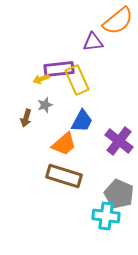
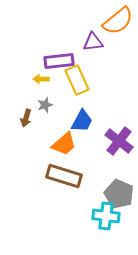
purple rectangle: moved 8 px up
yellow arrow: rotated 21 degrees clockwise
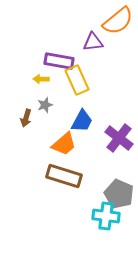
purple rectangle: rotated 16 degrees clockwise
purple cross: moved 3 px up
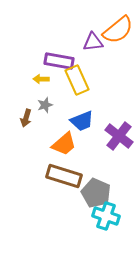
orange semicircle: moved 9 px down
blue trapezoid: rotated 40 degrees clockwise
purple cross: moved 2 px up
gray pentagon: moved 23 px left, 1 px up
cyan cross: rotated 12 degrees clockwise
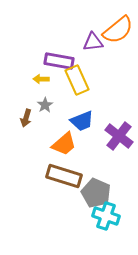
gray star: rotated 14 degrees counterclockwise
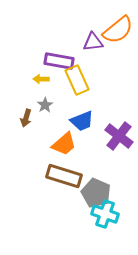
cyan cross: moved 1 px left, 2 px up
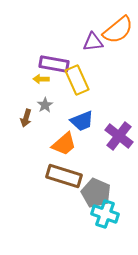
purple rectangle: moved 5 px left, 3 px down
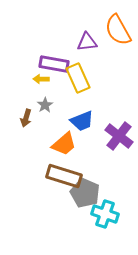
orange semicircle: rotated 100 degrees clockwise
purple triangle: moved 6 px left
yellow rectangle: moved 1 px right, 2 px up
gray pentagon: moved 11 px left
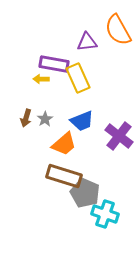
gray star: moved 14 px down
